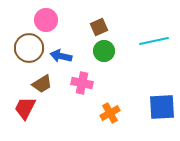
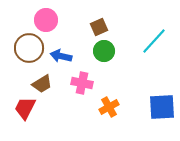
cyan line: rotated 36 degrees counterclockwise
orange cross: moved 1 px left, 6 px up
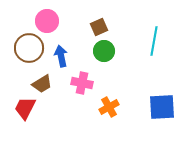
pink circle: moved 1 px right, 1 px down
cyan line: rotated 32 degrees counterclockwise
blue arrow: rotated 65 degrees clockwise
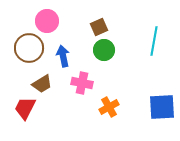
green circle: moved 1 px up
blue arrow: moved 2 px right
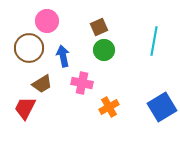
blue square: rotated 28 degrees counterclockwise
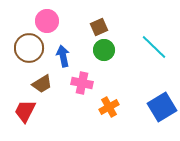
cyan line: moved 6 px down; rotated 56 degrees counterclockwise
red trapezoid: moved 3 px down
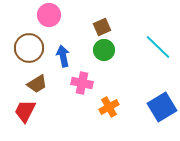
pink circle: moved 2 px right, 6 px up
brown square: moved 3 px right
cyan line: moved 4 px right
brown trapezoid: moved 5 px left
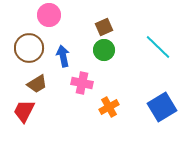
brown square: moved 2 px right
red trapezoid: moved 1 px left
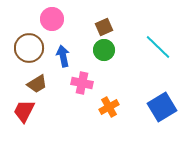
pink circle: moved 3 px right, 4 px down
